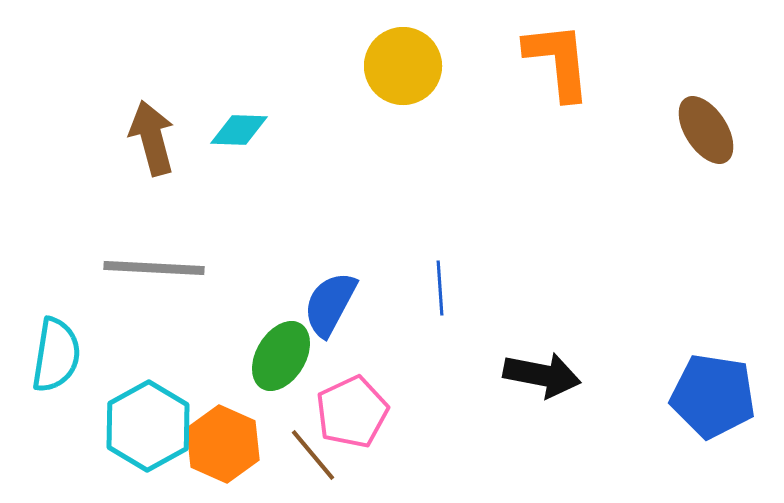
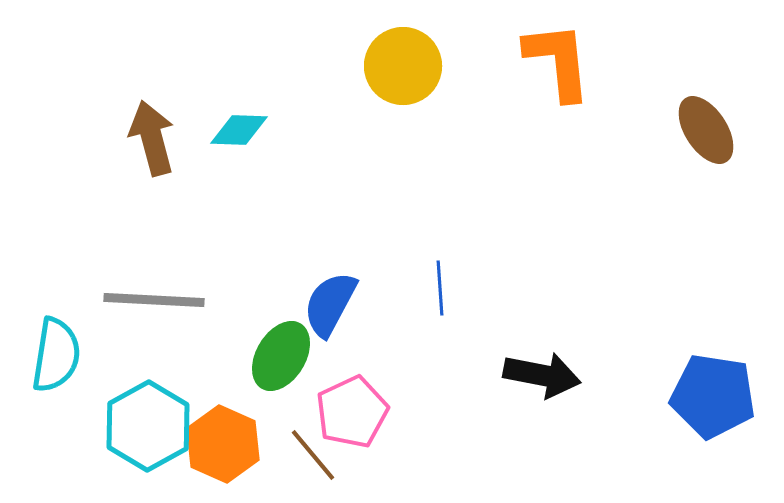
gray line: moved 32 px down
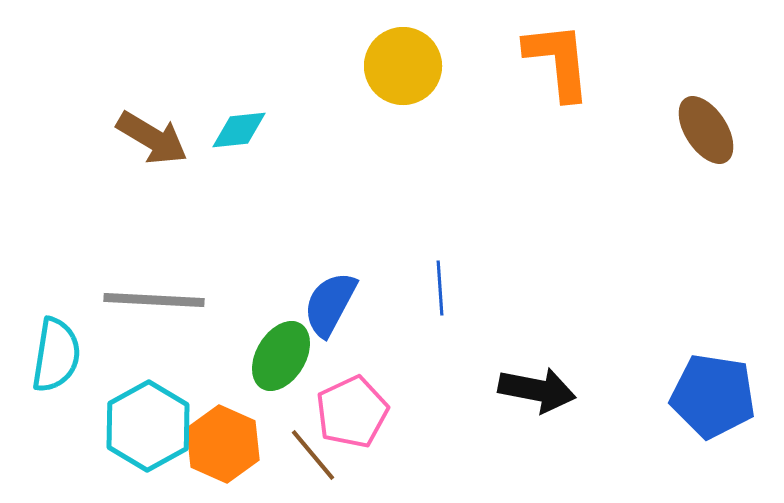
cyan diamond: rotated 8 degrees counterclockwise
brown arrow: rotated 136 degrees clockwise
black arrow: moved 5 px left, 15 px down
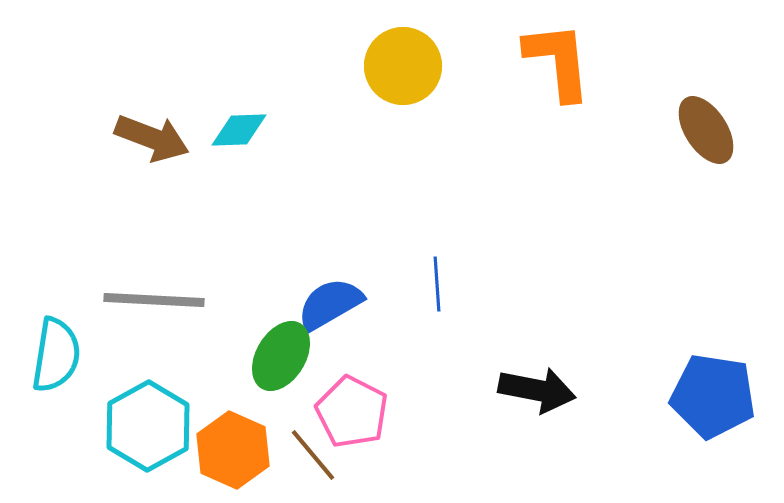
cyan diamond: rotated 4 degrees clockwise
brown arrow: rotated 10 degrees counterclockwise
blue line: moved 3 px left, 4 px up
blue semicircle: rotated 32 degrees clockwise
pink pentagon: rotated 20 degrees counterclockwise
orange hexagon: moved 10 px right, 6 px down
